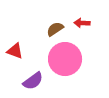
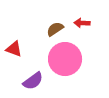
red triangle: moved 1 px left, 2 px up
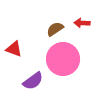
pink circle: moved 2 px left
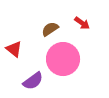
red arrow: rotated 147 degrees counterclockwise
brown semicircle: moved 5 px left
red triangle: rotated 18 degrees clockwise
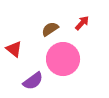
red arrow: rotated 84 degrees counterclockwise
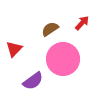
red triangle: rotated 36 degrees clockwise
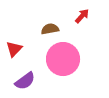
red arrow: moved 7 px up
brown semicircle: rotated 24 degrees clockwise
purple semicircle: moved 8 px left
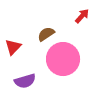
brown semicircle: moved 4 px left, 5 px down; rotated 24 degrees counterclockwise
red triangle: moved 1 px left, 2 px up
purple semicircle: rotated 20 degrees clockwise
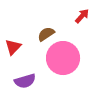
pink circle: moved 1 px up
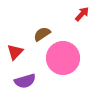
red arrow: moved 2 px up
brown semicircle: moved 4 px left
red triangle: moved 2 px right, 5 px down
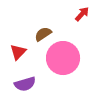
brown semicircle: moved 1 px right
red triangle: moved 3 px right
purple semicircle: moved 3 px down
